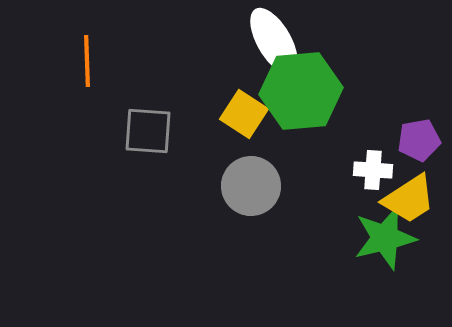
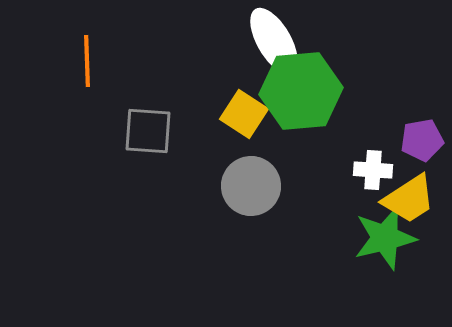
purple pentagon: moved 3 px right
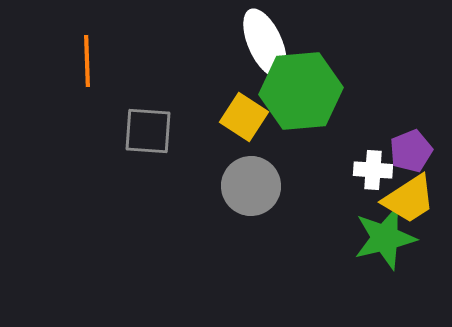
white ellipse: moved 9 px left, 2 px down; rotated 6 degrees clockwise
yellow square: moved 3 px down
purple pentagon: moved 11 px left, 11 px down; rotated 12 degrees counterclockwise
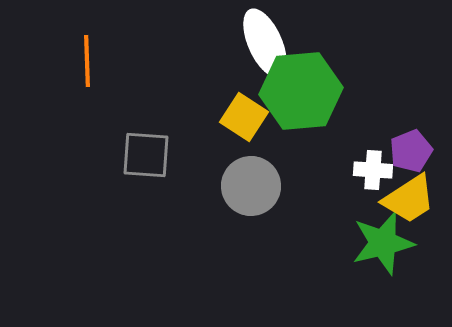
gray square: moved 2 px left, 24 px down
green star: moved 2 px left, 5 px down
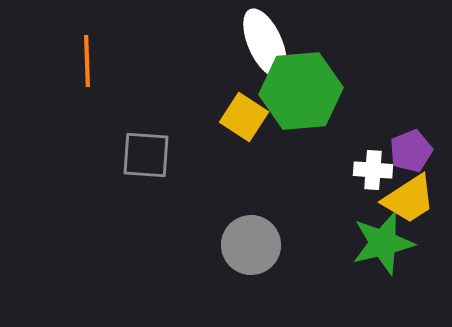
gray circle: moved 59 px down
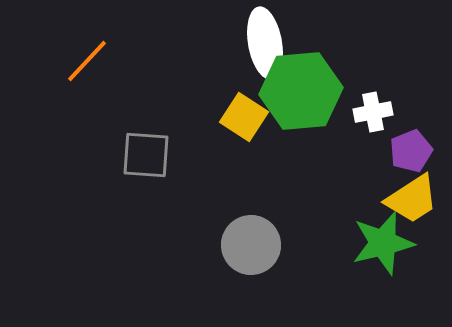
white ellipse: rotated 14 degrees clockwise
orange line: rotated 45 degrees clockwise
white cross: moved 58 px up; rotated 15 degrees counterclockwise
yellow trapezoid: moved 3 px right
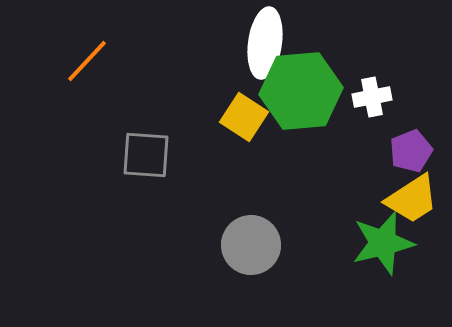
white ellipse: rotated 18 degrees clockwise
white cross: moved 1 px left, 15 px up
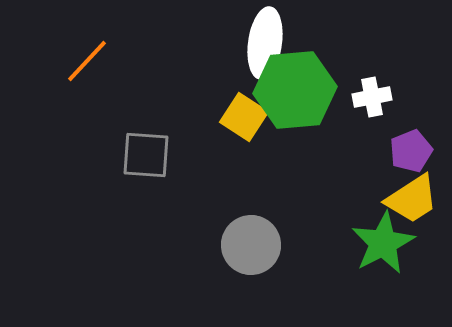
green hexagon: moved 6 px left, 1 px up
green star: rotated 14 degrees counterclockwise
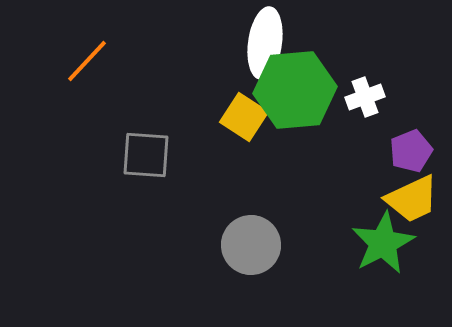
white cross: moved 7 px left; rotated 9 degrees counterclockwise
yellow trapezoid: rotated 8 degrees clockwise
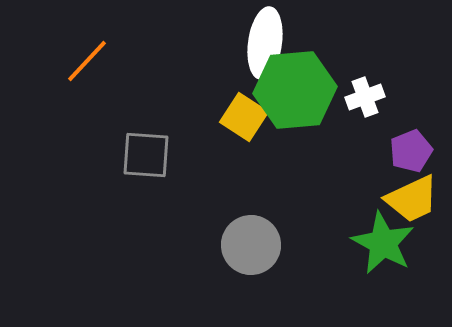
green star: rotated 16 degrees counterclockwise
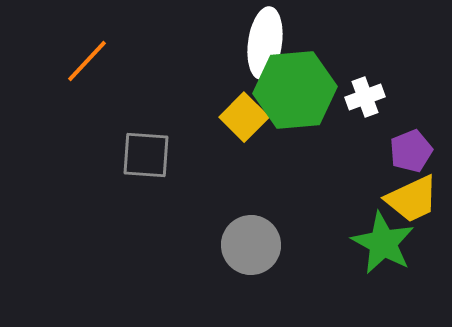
yellow square: rotated 12 degrees clockwise
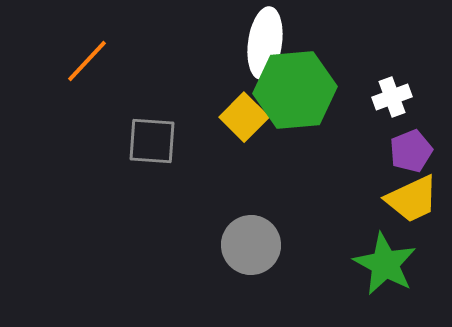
white cross: moved 27 px right
gray square: moved 6 px right, 14 px up
green star: moved 2 px right, 21 px down
